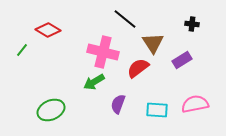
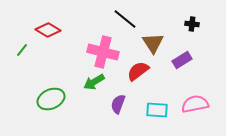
red semicircle: moved 3 px down
green ellipse: moved 11 px up
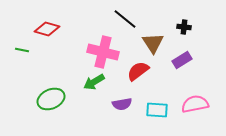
black cross: moved 8 px left, 3 px down
red diamond: moved 1 px left, 1 px up; rotated 15 degrees counterclockwise
green line: rotated 64 degrees clockwise
purple semicircle: moved 4 px right; rotated 120 degrees counterclockwise
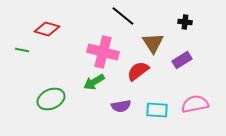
black line: moved 2 px left, 3 px up
black cross: moved 1 px right, 5 px up
purple semicircle: moved 1 px left, 2 px down
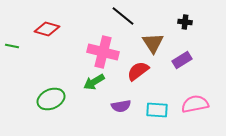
green line: moved 10 px left, 4 px up
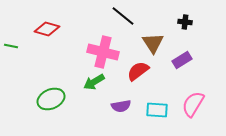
green line: moved 1 px left
pink semicircle: moved 2 px left; rotated 48 degrees counterclockwise
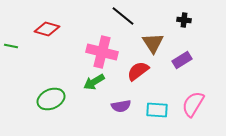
black cross: moved 1 px left, 2 px up
pink cross: moved 1 px left
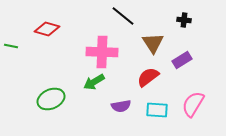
pink cross: rotated 12 degrees counterclockwise
red semicircle: moved 10 px right, 6 px down
